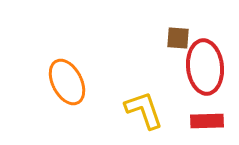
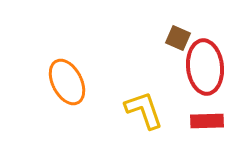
brown square: rotated 20 degrees clockwise
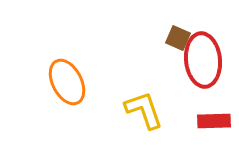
red ellipse: moved 2 px left, 7 px up
red rectangle: moved 7 px right
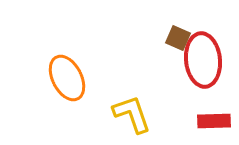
orange ellipse: moved 4 px up
yellow L-shape: moved 12 px left, 4 px down
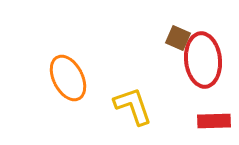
orange ellipse: moved 1 px right
yellow L-shape: moved 1 px right, 8 px up
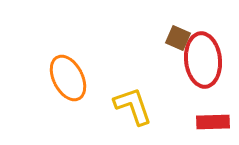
red rectangle: moved 1 px left, 1 px down
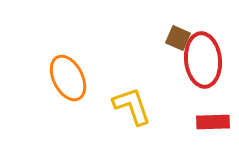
yellow L-shape: moved 1 px left
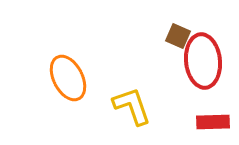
brown square: moved 2 px up
red ellipse: moved 1 px down
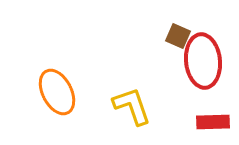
orange ellipse: moved 11 px left, 14 px down
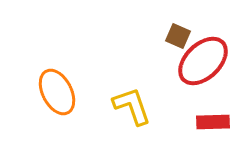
red ellipse: rotated 52 degrees clockwise
